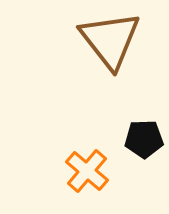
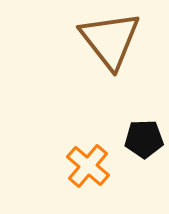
orange cross: moved 1 px right, 5 px up
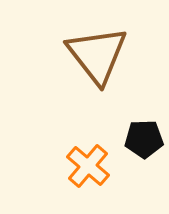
brown triangle: moved 13 px left, 15 px down
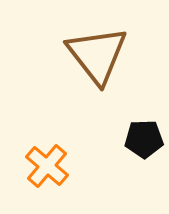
orange cross: moved 41 px left
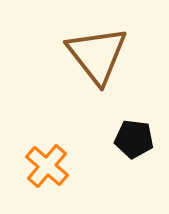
black pentagon: moved 10 px left; rotated 9 degrees clockwise
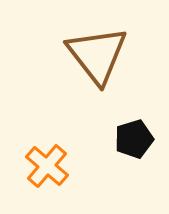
black pentagon: rotated 24 degrees counterclockwise
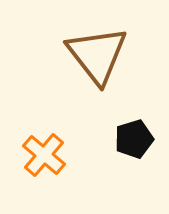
orange cross: moved 3 px left, 11 px up
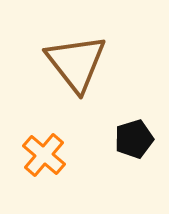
brown triangle: moved 21 px left, 8 px down
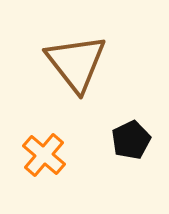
black pentagon: moved 3 px left, 1 px down; rotated 9 degrees counterclockwise
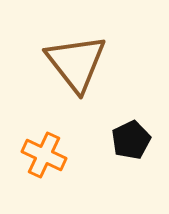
orange cross: rotated 15 degrees counterclockwise
